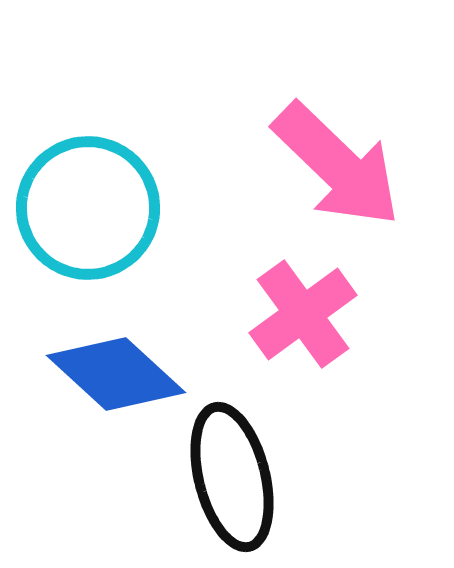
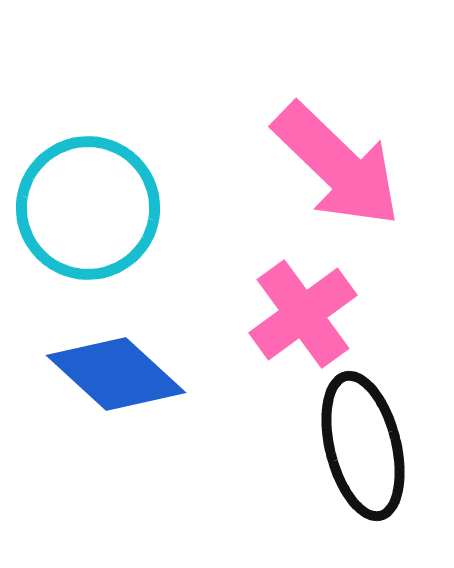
black ellipse: moved 131 px right, 31 px up
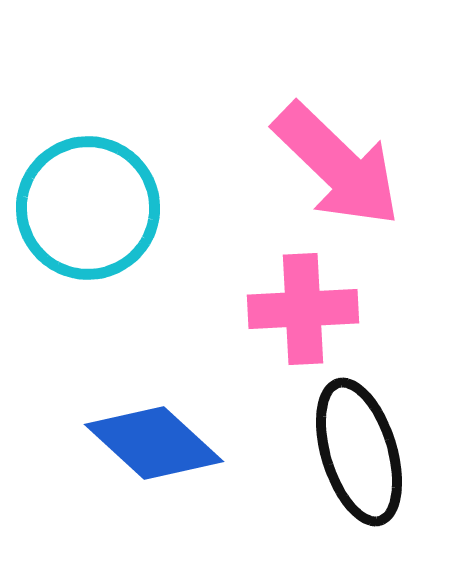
pink cross: moved 5 px up; rotated 33 degrees clockwise
blue diamond: moved 38 px right, 69 px down
black ellipse: moved 4 px left, 6 px down; rotated 3 degrees counterclockwise
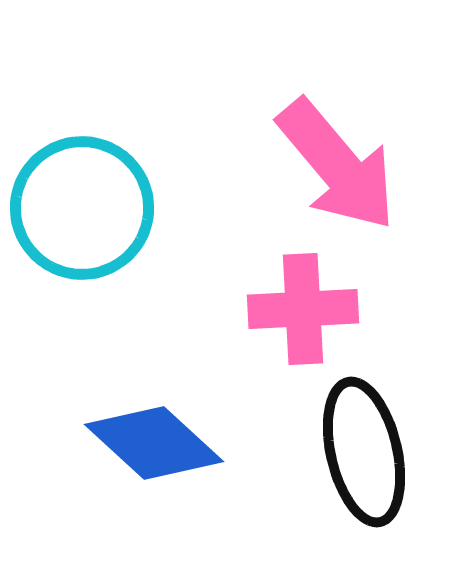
pink arrow: rotated 6 degrees clockwise
cyan circle: moved 6 px left
black ellipse: moved 5 px right; rotated 4 degrees clockwise
